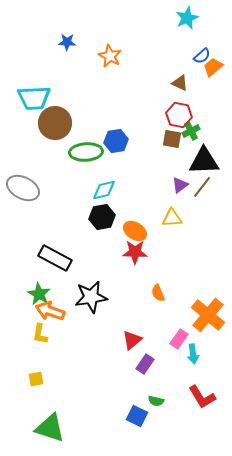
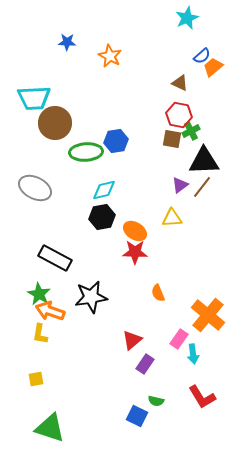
gray ellipse: moved 12 px right
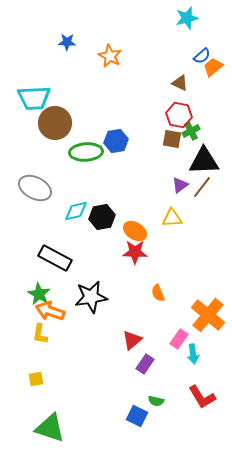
cyan star: rotated 10 degrees clockwise
cyan diamond: moved 28 px left, 21 px down
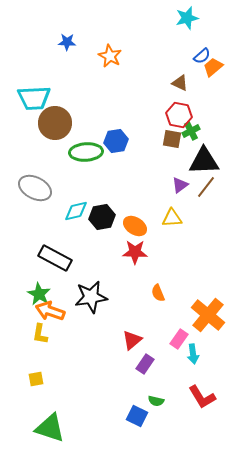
brown line: moved 4 px right
orange ellipse: moved 5 px up
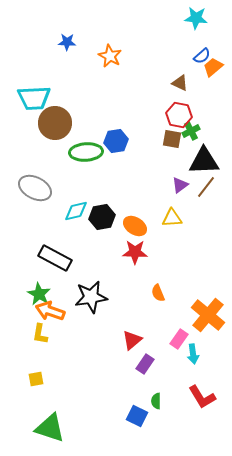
cyan star: moved 9 px right; rotated 20 degrees clockwise
green semicircle: rotated 77 degrees clockwise
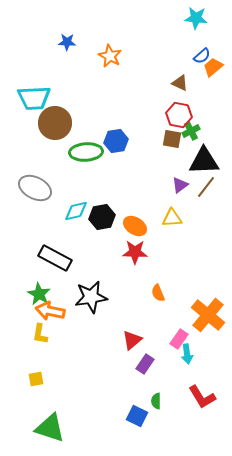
orange arrow: rotated 8 degrees counterclockwise
cyan arrow: moved 6 px left
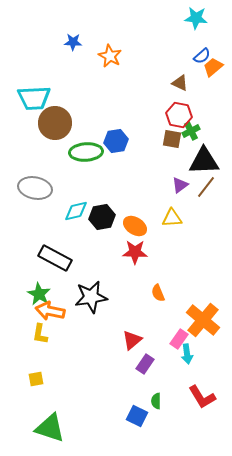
blue star: moved 6 px right
gray ellipse: rotated 16 degrees counterclockwise
orange cross: moved 5 px left, 5 px down
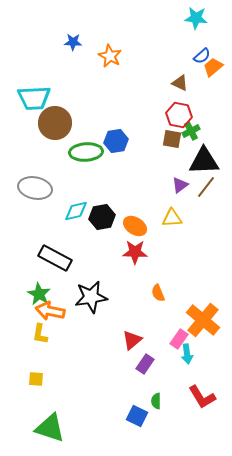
yellow square: rotated 14 degrees clockwise
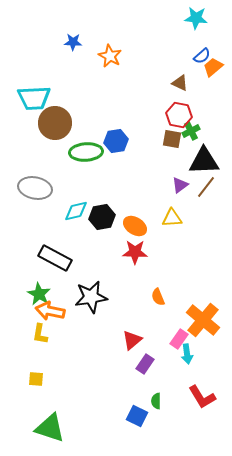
orange semicircle: moved 4 px down
